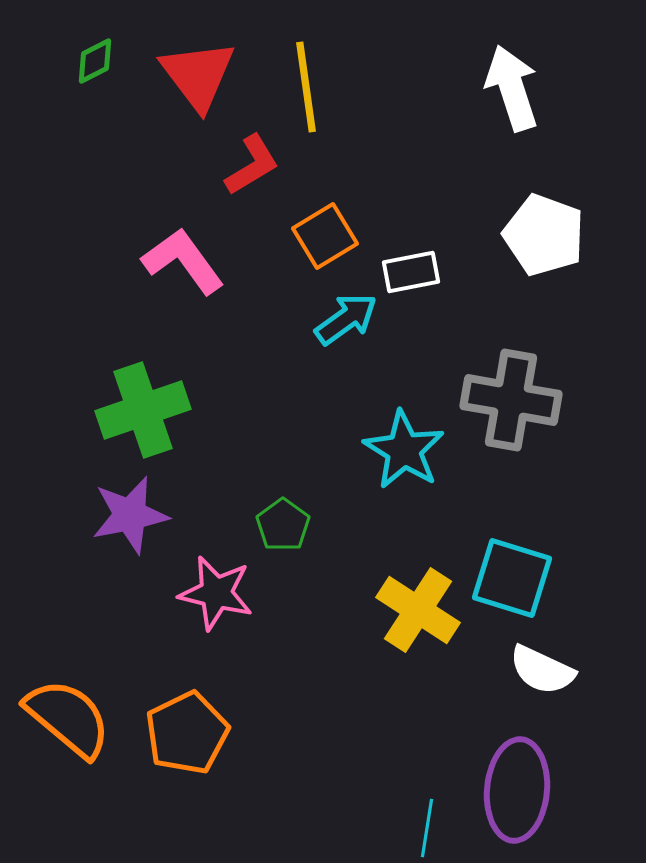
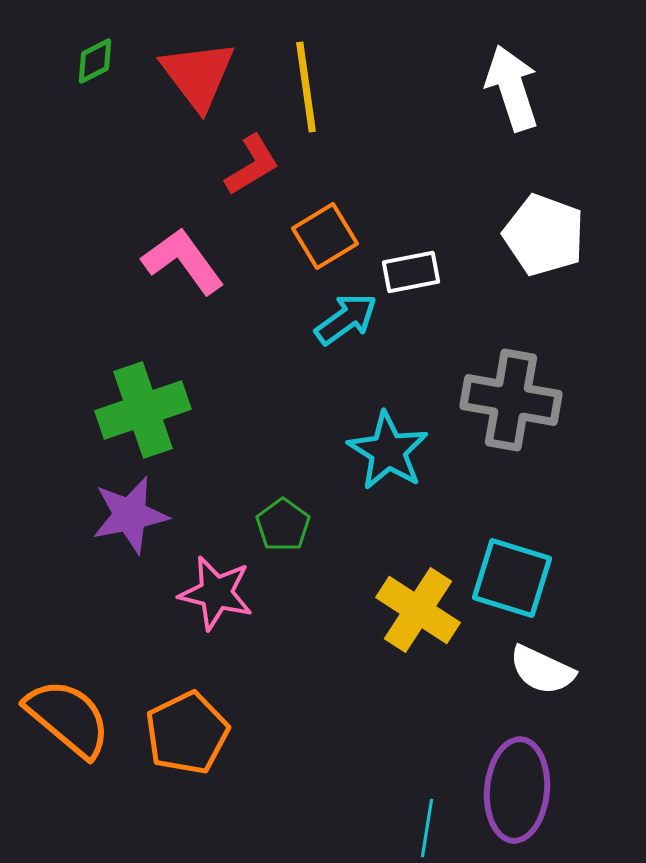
cyan star: moved 16 px left, 1 px down
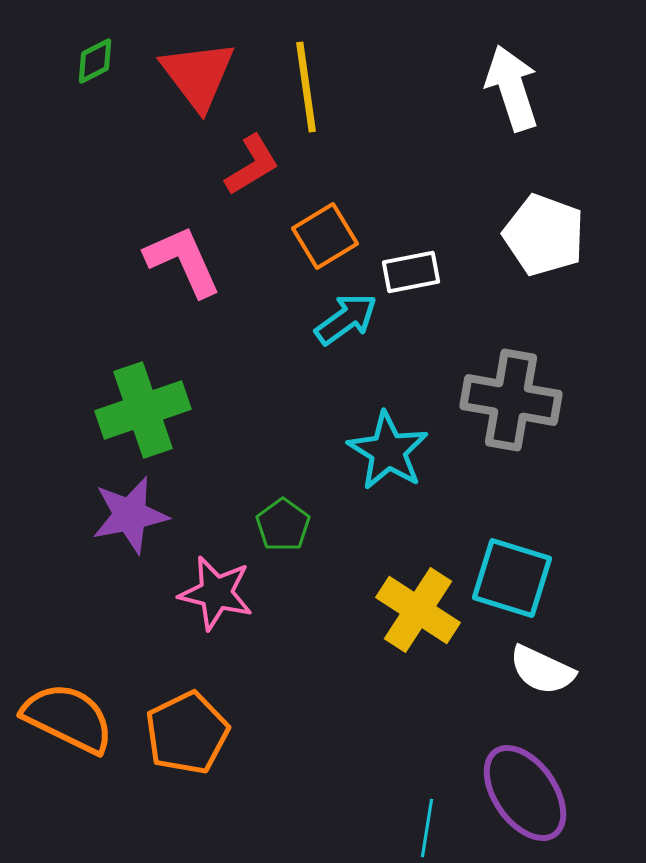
pink L-shape: rotated 12 degrees clockwise
orange semicircle: rotated 14 degrees counterclockwise
purple ellipse: moved 8 px right, 3 px down; rotated 40 degrees counterclockwise
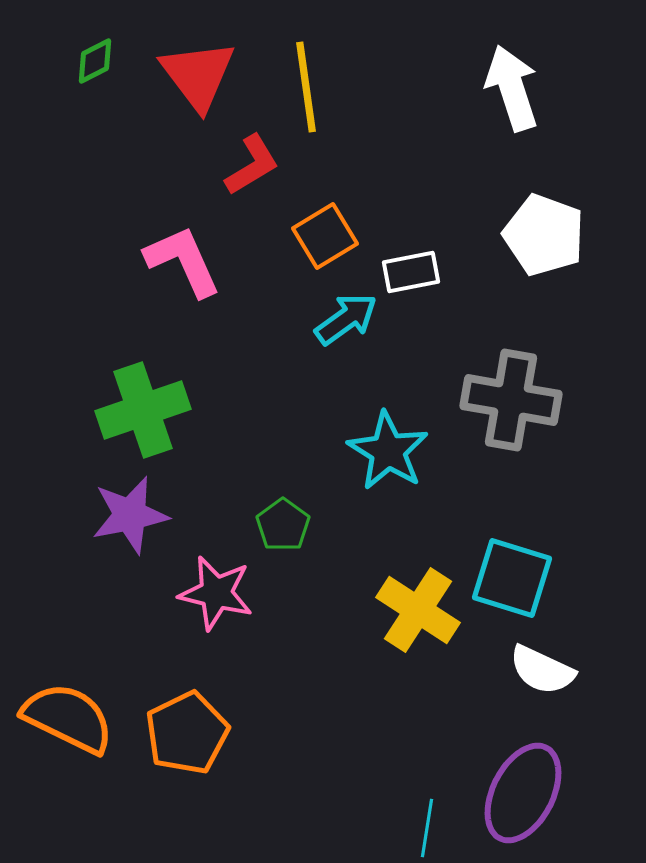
purple ellipse: moved 2 px left; rotated 62 degrees clockwise
